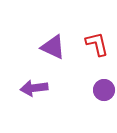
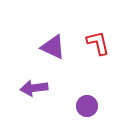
red L-shape: moved 1 px right, 1 px up
purple circle: moved 17 px left, 16 px down
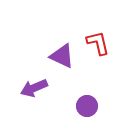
purple triangle: moved 9 px right, 9 px down
purple arrow: rotated 16 degrees counterclockwise
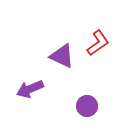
red L-shape: rotated 68 degrees clockwise
purple arrow: moved 4 px left, 1 px down
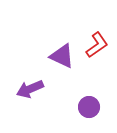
red L-shape: moved 1 px left, 2 px down
purple circle: moved 2 px right, 1 px down
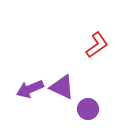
purple triangle: moved 31 px down
purple circle: moved 1 px left, 2 px down
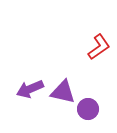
red L-shape: moved 2 px right, 2 px down
purple triangle: moved 1 px right, 5 px down; rotated 12 degrees counterclockwise
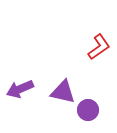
purple arrow: moved 10 px left
purple circle: moved 1 px down
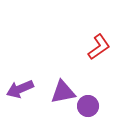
purple triangle: rotated 24 degrees counterclockwise
purple circle: moved 4 px up
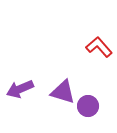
red L-shape: rotated 96 degrees counterclockwise
purple triangle: rotated 28 degrees clockwise
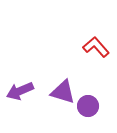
red L-shape: moved 3 px left
purple arrow: moved 2 px down
